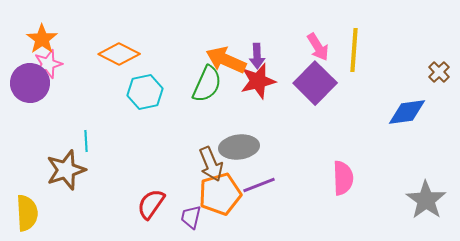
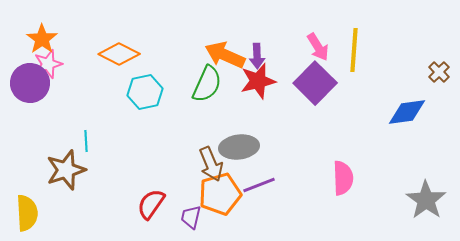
orange arrow: moved 1 px left, 5 px up
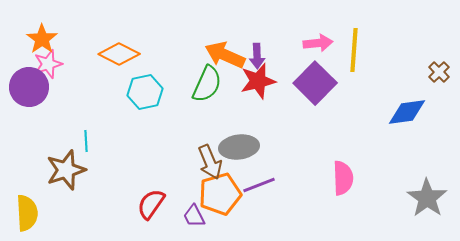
pink arrow: moved 4 px up; rotated 64 degrees counterclockwise
purple circle: moved 1 px left, 4 px down
brown arrow: moved 1 px left, 2 px up
gray star: moved 1 px right, 2 px up
purple trapezoid: moved 3 px right, 1 px up; rotated 40 degrees counterclockwise
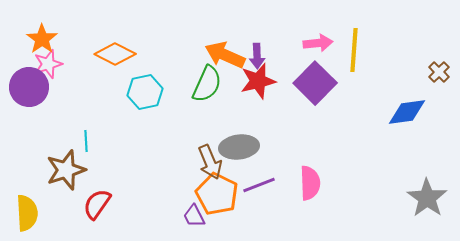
orange diamond: moved 4 px left
pink semicircle: moved 33 px left, 5 px down
orange pentagon: moved 3 px left; rotated 30 degrees counterclockwise
red semicircle: moved 54 px left
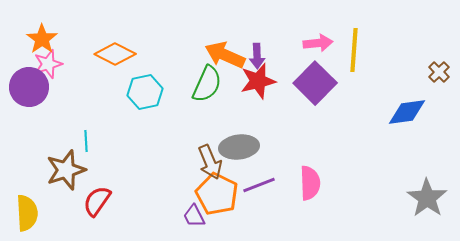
red semicircle: moved 3 px up
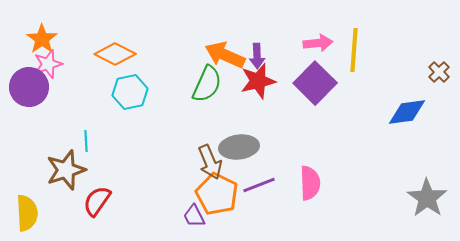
cyan hexagon: moved 15 px left
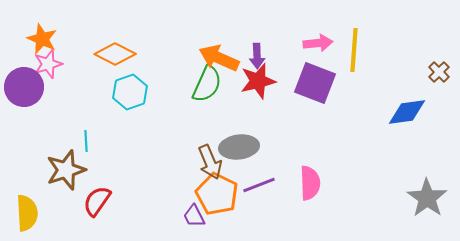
orange star: rotated 12 degrees counterclockwise
orange arrow: moved 6 px left, 3 px down
purple square: rotated 24 degrees counterclockwise
purple circle: moved 5 px left
cyan hexagon: rotated 8 degrees counterclockwise
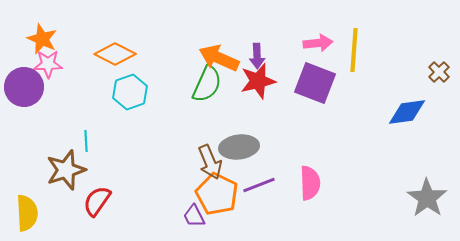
pink star: rotated 16 degrees clockwise
